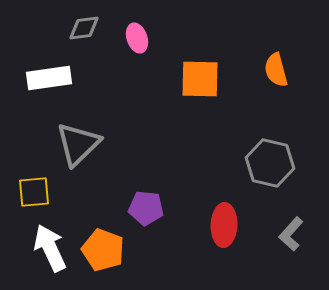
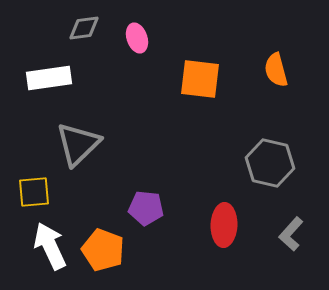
orange square: rotated 6 degrees clockwise
white arrow: moved 2 px up
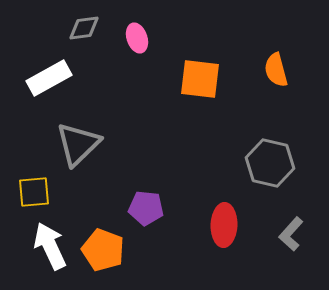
white rectangle: rotated 21 degrees counterclockwise
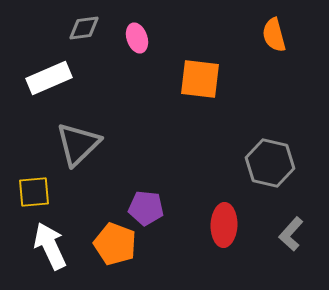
orange semicircle: moved 2 px left, 35 px up
white rectangle: rotated 6 degrees clockwise
orange pentagon: moved 12 px right, 6 px up
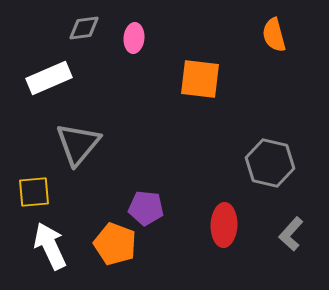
pink ellipse: moved 3 px left; rotated 24 degrees clockwise
gray triangle: rotated 6 degrees counterclockwise
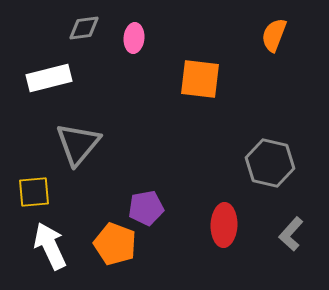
orange semicircle: rotated 36 degrees clockwise
white rectangle: rotated 9 degrees clockwise
purple pentagon: rotated 16 degrees counterclockwise
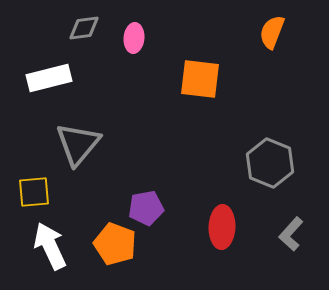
orange semicircle: moved 2 px left, 3 px up
gray hexagon: rotated 9 degrees clockwise
red ellipse: moved 2 px left, 2 px down
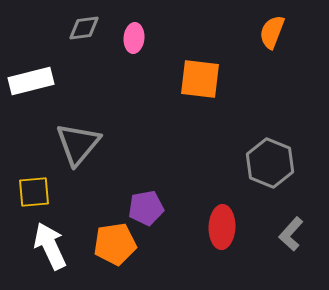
white rectangle: moved 18 px left, 3 px down
orange pentagon: rotated 30 degrees counterclockwise
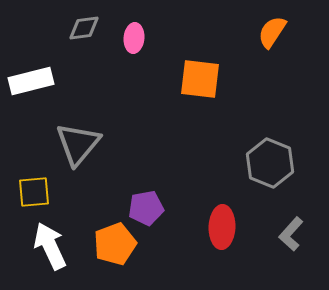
orange semicircle: rotated 12 degrees clockwise
orange pentagon: rotated 12 degrees counterclockwise
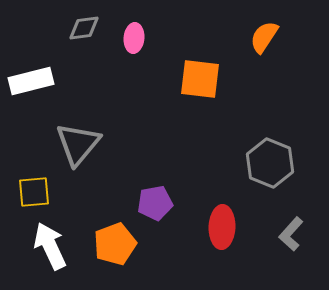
orange semicircle: moved 8 px left, 5 px down
purple pentagon: moved 9 px right, 5 px up
